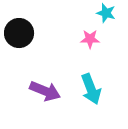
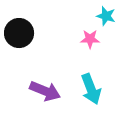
cyan star: moved 3 px down
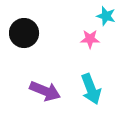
black circle: moved 5 px right
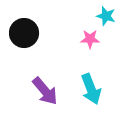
purple arrow: rotated 28 degrees clockwise
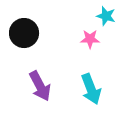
purple arrow: moved 5 px left, 5 px up; rotated 12 degrees clockwise
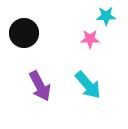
cyan star: rotated 18 degrees counterclockwise
cyan arrow: moved 3 px left, 4 px up; rotated 20 degrees counterclockwise
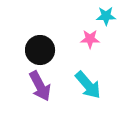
black circle: moved 16 px right, 17 px down
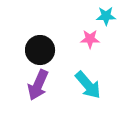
purple arrow: moved 2 px left, 1 px up; rotated 52 degrees clockwise
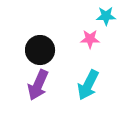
cyan arrow: rotated 68 degrees clockwise
